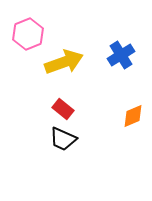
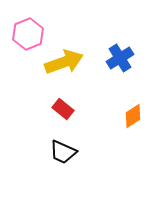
blue cross: moved 1 px left, 3 px down
orange diamond: rotated 10 degrees counterclockwise
black trapezoid: moved 13 px down
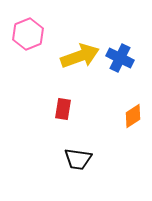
blue cross: rotated 32 degrees counterclockwise
yellow arrow: moved 16 px right, 6 px up
red rectangle: rotated 60 degrees clockwise
black trapezoid: moved 15 px right, 7 px down; rotated 16 degrees counterclockwise
